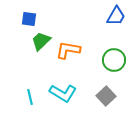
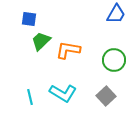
blue trapezoid: moved 2 px up
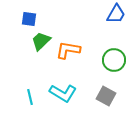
gray square: rotated 18 degrees counterclockwise
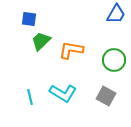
orange L-shape: moved 3 px right
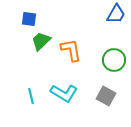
orange L-shape: rotated 70 degrees clockwise
cyan L-shape: moved 1 px right
cyan line: moved 1 px right, 1 px up
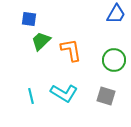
gray square: rotated 12 degrees counterclockwise
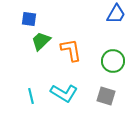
green circle: moved 1 px left, 1 px down
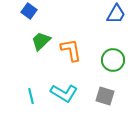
blue square: moved 8 px up; rotated 28 degrees clockwise
green circle: moved 1 px up
gray square: moved 1 px left
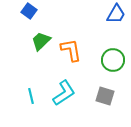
cyan L-shape: rotated 64 degrees counterclockwise
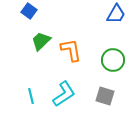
cyan L-shape: moved 1 px down
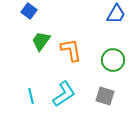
green trapezoid: rotated 10 degrees counterclockwise
